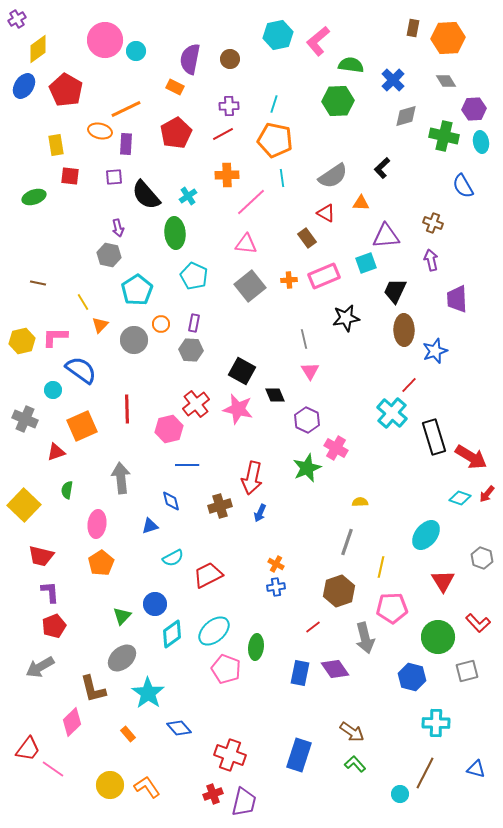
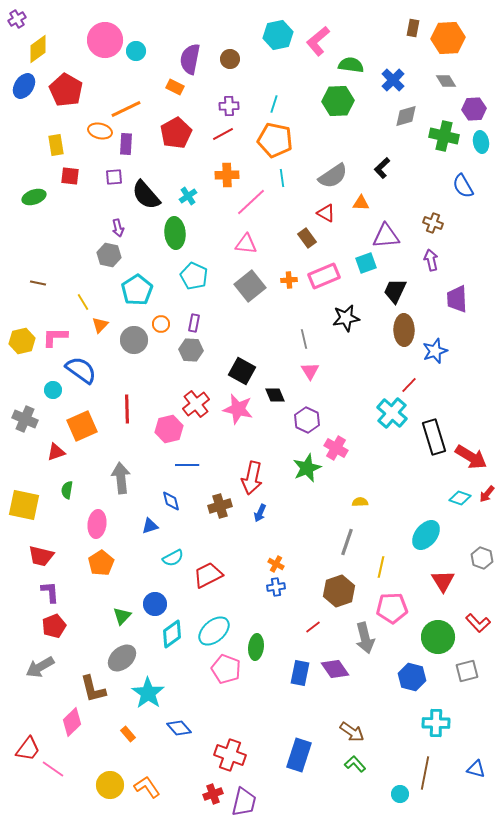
yellow square at (24, 505): rotated 32 degrees counterclockwise
brown line at (425, 773): rotated 16 degrees counterclockwise
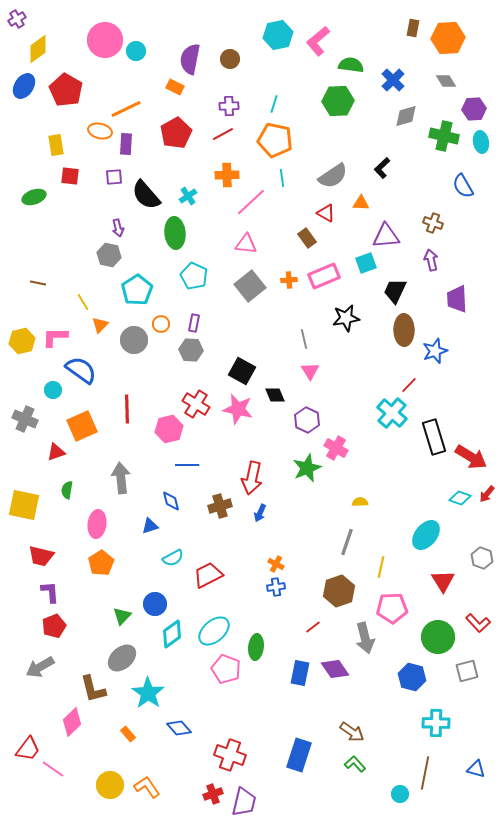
red cross at (196, 404): rotated 20 degrees counterclockwise
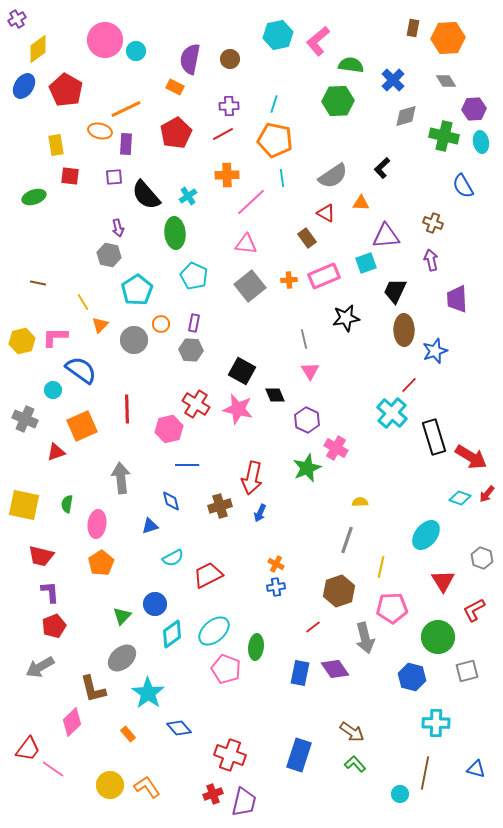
green semicircle at (67, 490): moved 14 px down
gray line at (347, 542): moved 2 px up
red L-shape at (478, 623): moved 4 px left, 13 px up; rotated 105 degrees clockwise
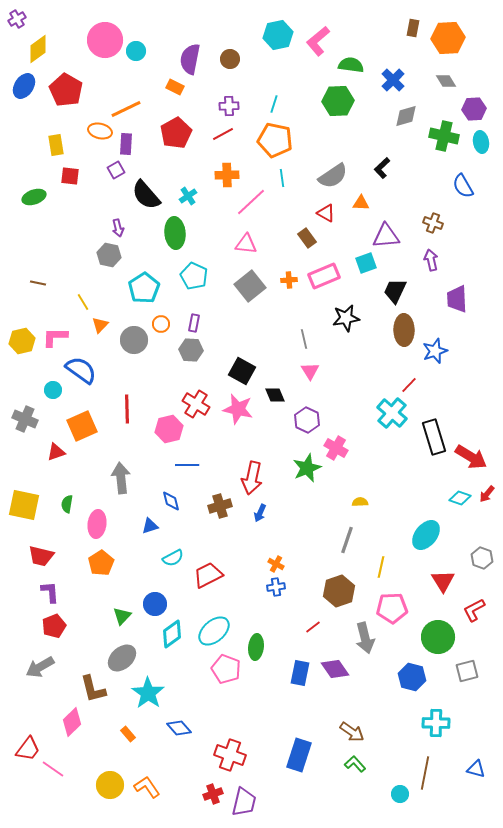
purple square at (114, 177): moved 2 px right, 7 px up; rotated 24 degrees counterclockwise
cyan pentagon at (137, 290): moved 7 px right, 2 px up
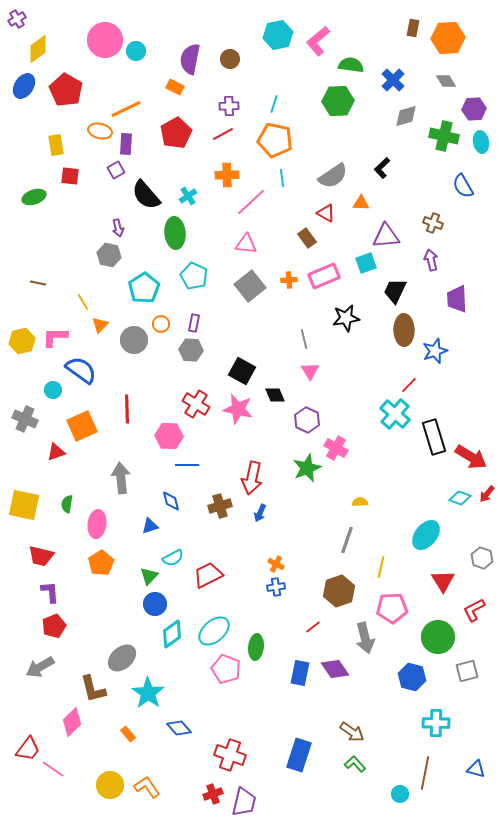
cyan cross at (392, 413): moved 3 px right, 1 px down
pink hexagon at (169, 429): moved 7 px down; rotated 16 degrees clockwise
green triangle at (122, 616): moved 27 px right, 40 px up
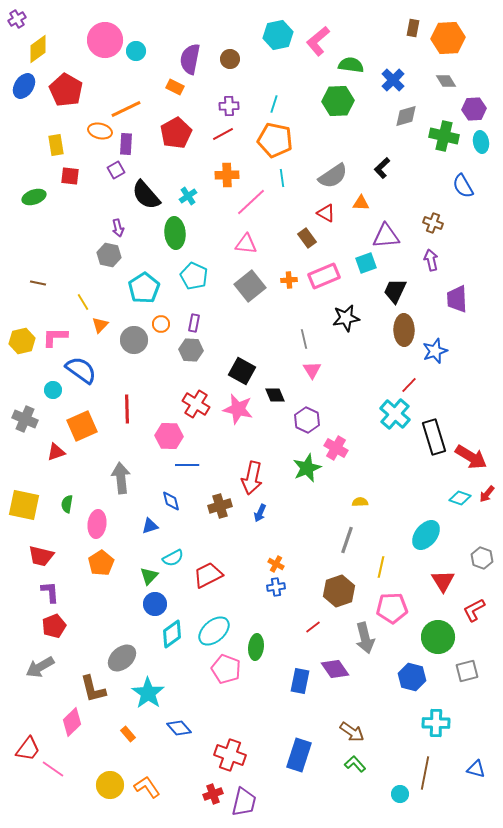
pink triangle at (310, 371): moved 2 px right, 1 px up
blue rectangle at (300, 673): moved 8 px down
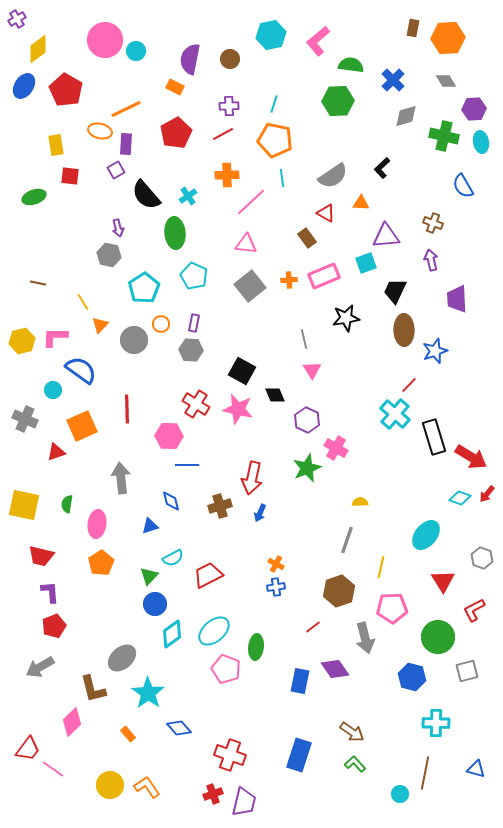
cyan hexagon at (278, 35): moved 7 px left
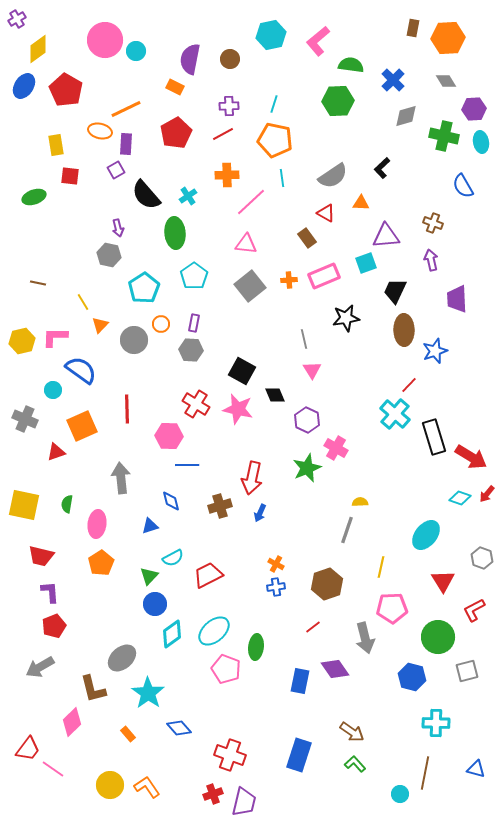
cyan pentagon at (194, 276): rotated 12 degrees clockwise
gray line at (347, 540): moved 10 px up
brown hexagon at (339, 591): moved 12 px left, 7 px up
